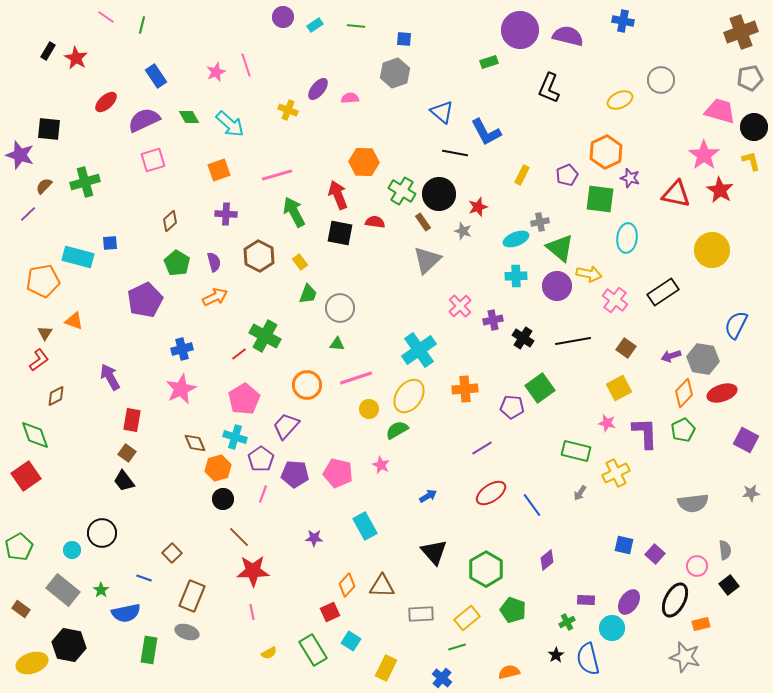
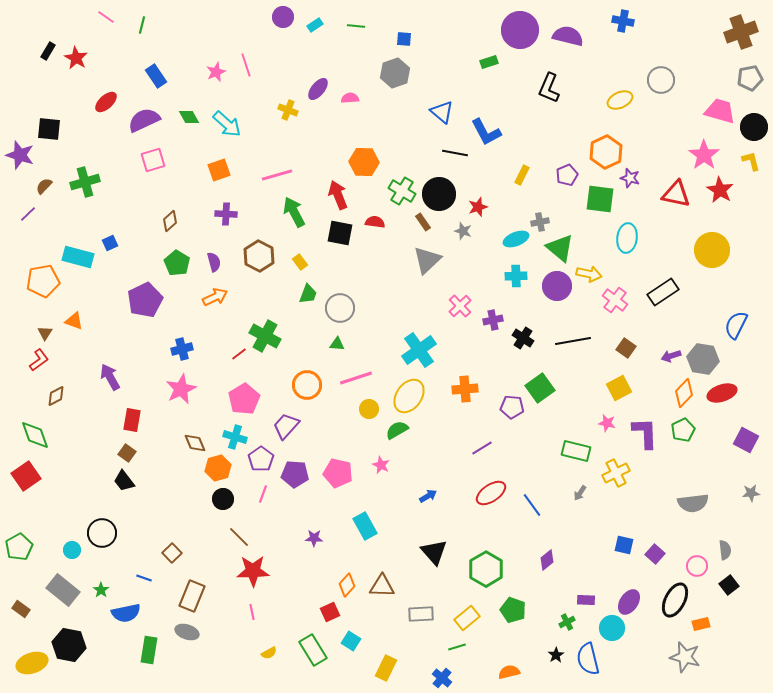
cyan arrow at (230, 124): moved 3 px left
blue square at (110, 243): rotated 21 degrees counterclockwise
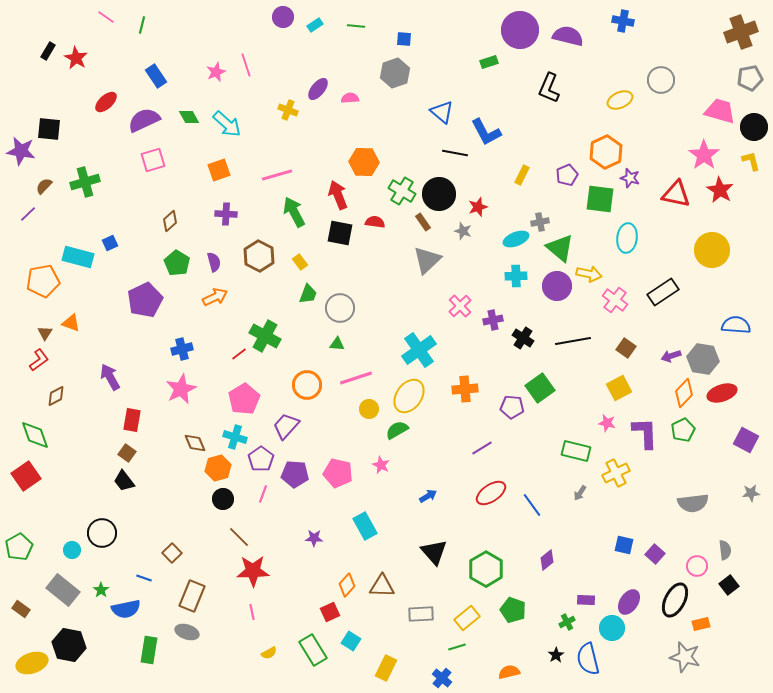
purple star at (20, 155): moved 1 px right, 4 px up; rotated 8 degrees counterclockwise
orange triangle at (74, 321): moved 3 px left, 2 px down
blue semicircle at (736, 325): rotated 68 degrees clockwise
blue semicircle at (126, 613): moved 4 px up
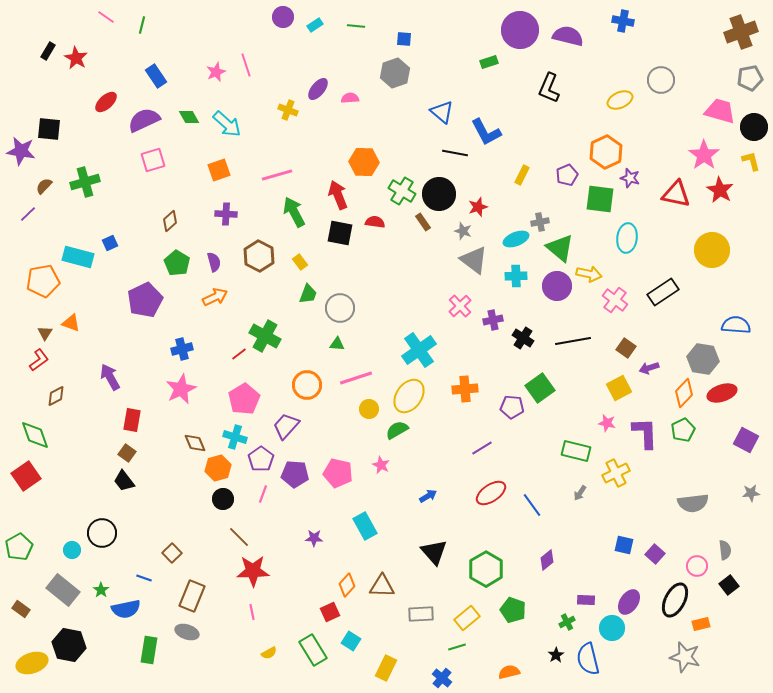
gray triangle at (427, 260): moved 47 px right; rotated 40 degrees counterclockwise
purple arrow at (671, 356): moved 22 px left, 12 px down
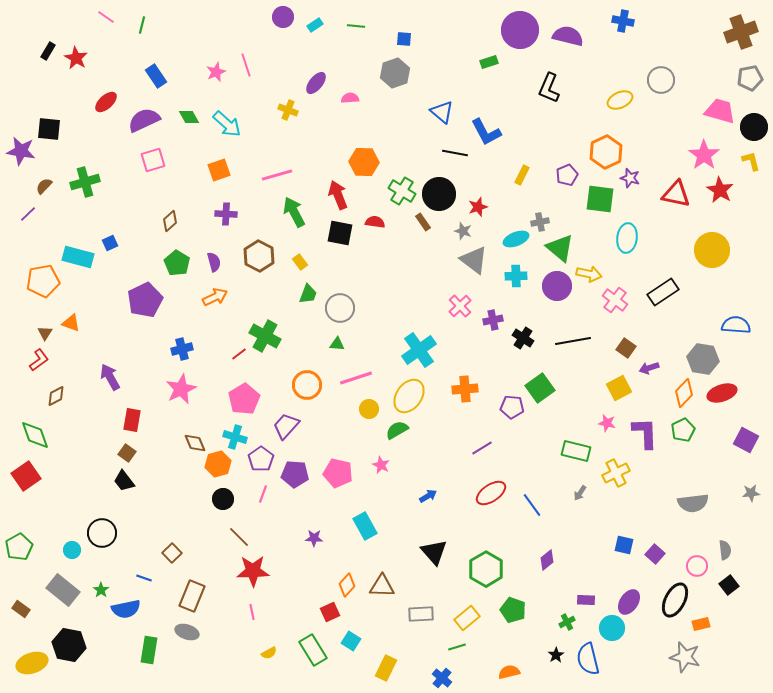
purple ellipse at (318, 89): moved 2 px left, 6 px up
orange hexagon at (218, 468): moved 4 px up
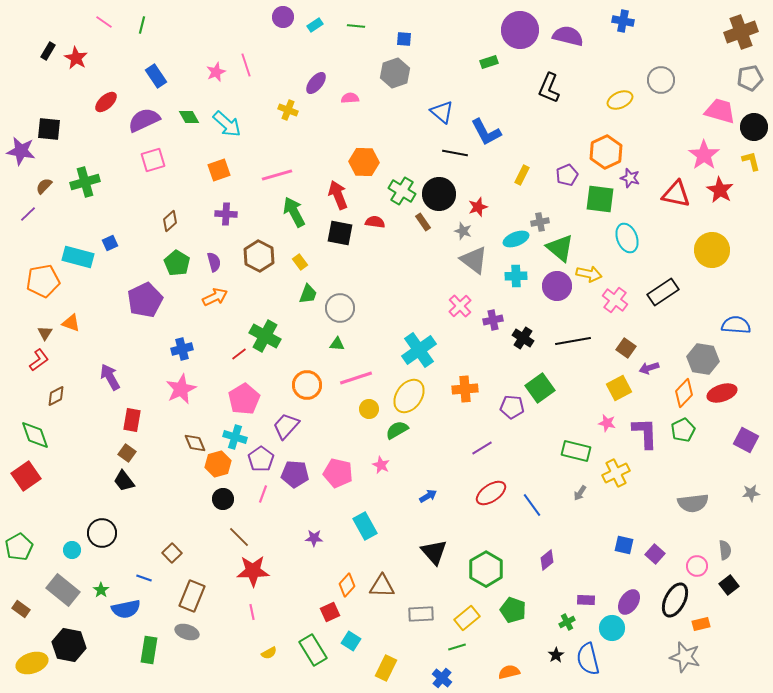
pink line at (106, 17): moved 2 px left, 5 px down
cyan ellipse at (627, 238): rotated 28 degrees counterclockwise
